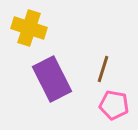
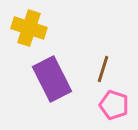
pink pentagon: rotated 8 degrees clockwise
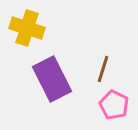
yellow cross: moved 2 px left
pink pentagon: rotated 8 degrees clockwise
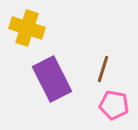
pink pentagon: rotated 16 degrees counterclockwise
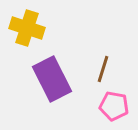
pink pentagon: moved 1 px down
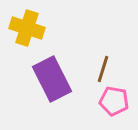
pink pentagon: moved 5 px up
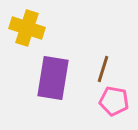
purple rectangle: moved 1 px right, 1 px up; rotated 36 degrees clockwise
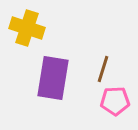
pink pentagon: moved 1 px right; rotated 12 degrees counterclockwise
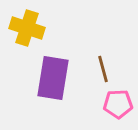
brown line: rotated 32 degrees counterclockwise
pink pentagon: moved 3 px right, 3 px down
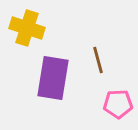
brown line: moved 5 px left, 9 px up
